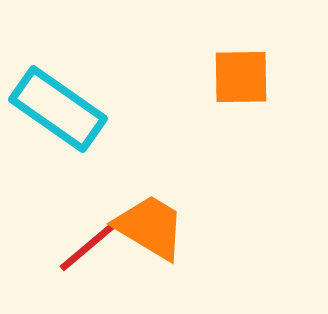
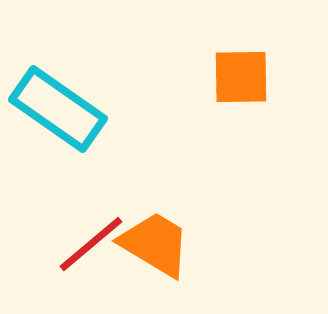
orange trapezoid: moved 5 px right, 17 px down
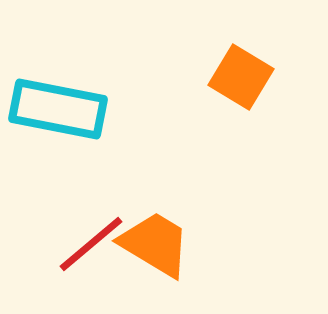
orange square: rotated 32 degrees clockwise
cyan rectangle: rotated 24 degrees counterclockwise
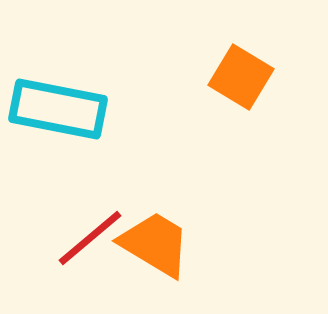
red line: moved 1 px left, 6 px up
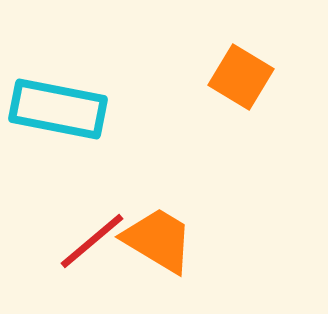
red line: moved 2 px right, 3 px down
orange trapezoid: moved 3 px right, 4 px up
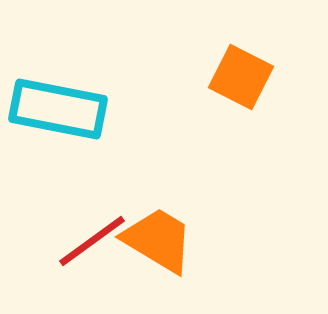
orange square: rotated 4 degrees counterclockwise
red line: rotated 4 degrees clockwise
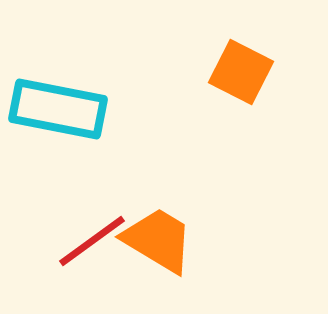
orange square: moved 5 px up
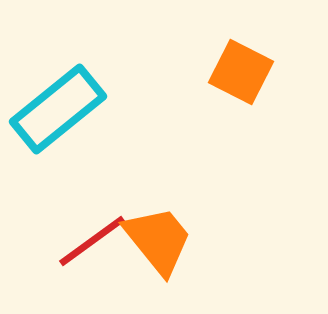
cyan rectangle: rotated 50 degrees counterclockwise
orange trapezoid: rotated 20 degrees clockwise
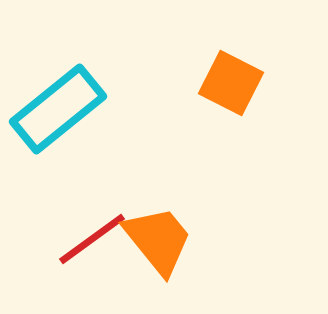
orange square: moved 10 px left, 11 px down
red line: moved 2 px up
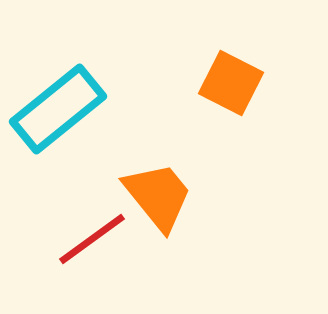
orange trapezoid: moved 44 px up
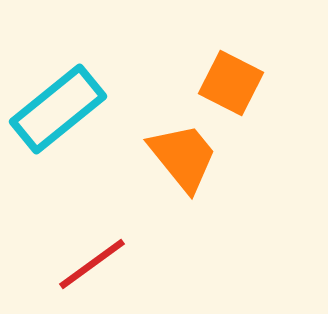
orange trapezoid: moved 25 px right, 39 px up
red line: moved 25 px down
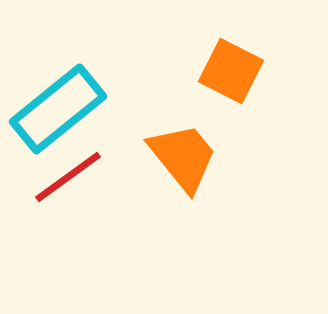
orange square: moved 12 px up
red line: moved 24 px left, 87 px up
